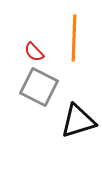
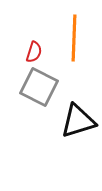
red semicircle: rotated 120 degrees counterclockwise
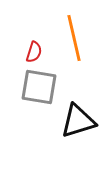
orange line: rotated 15 degrees counterclockwise
gray square: rotated 18 degrees counterclockwise
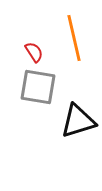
red semicircle: rotated 50 degrees counterclockwise
gray square: moved 1 px left
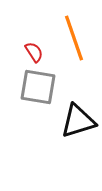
orange line: rotated 6 degrees counterclockwise
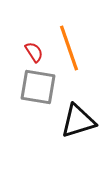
orange line: moved 5 px left, 10 px down
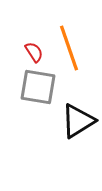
black triangle: rotated 15 degrees counterclockwise
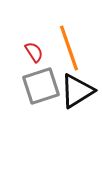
gray square: moved 3 px right, 1 px up; rotated 27 degrees counterclockwise
black triangle: moved 1 px left, 30 px up
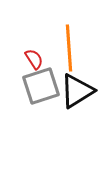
orange line: rotated 15 degrees clockwise
red semicircle: moved 7 px down
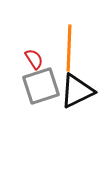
orange line: rotated 6 degrees clockwise
black triangle: rotated 6 degrees clockwise
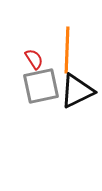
orange line: moved 2 px left, 2 px down
gray square: rotated 6 degrees clockwise
